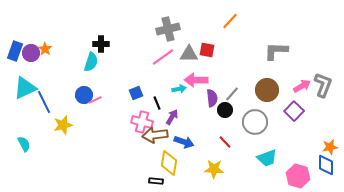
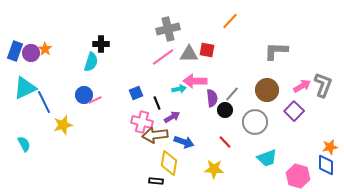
pink arrow at (196, 80): moved 1 px left, 1 px down
purple arrow at (172, 117): rotated 28 degrees clockwise
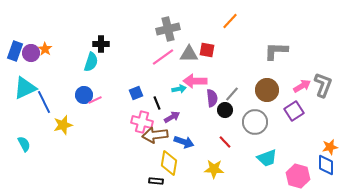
purple square at (294, 111): rotated 12 degrees clockwise
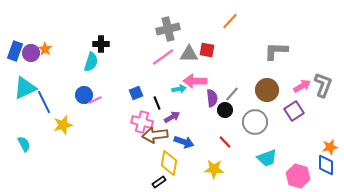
black rectangle at (156, 181): moved 3 px right, 1 px down; rotated 40 degrees counterclockwise
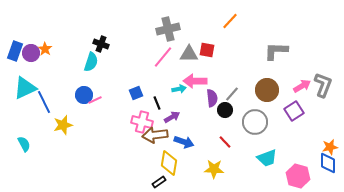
black cross at (101, 44): rotated 21 degrees clockwise
pink line at (163, 57): rotated 15 degrees counterclockwise
blue diamond at (326, 165): moved 2 px right, 2 px up
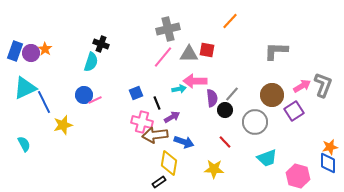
brown circle at (267, 90): moved 5 px right, 5 px down
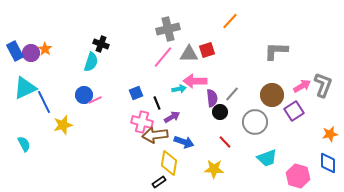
red square at (207, 50): rotated 28 degrees counterclockwise
blue rectangle at (15, 51): rotated 48 degrees counterclockwise
black circle at (225, 110): moved 5 px left, 2 px down
orange star at (330, 147): moved 13 px up
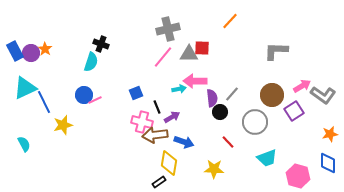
red square at (207, 50): moved 5 px left, 2 px up; rotated 21 degrees clockwise
gray L-shape at (323, 85): moved 10 px down; rotated 105 degrees clockwise
black line at (157, 103): moved 4 px down
red line at (225, 142): moved 3 px right
